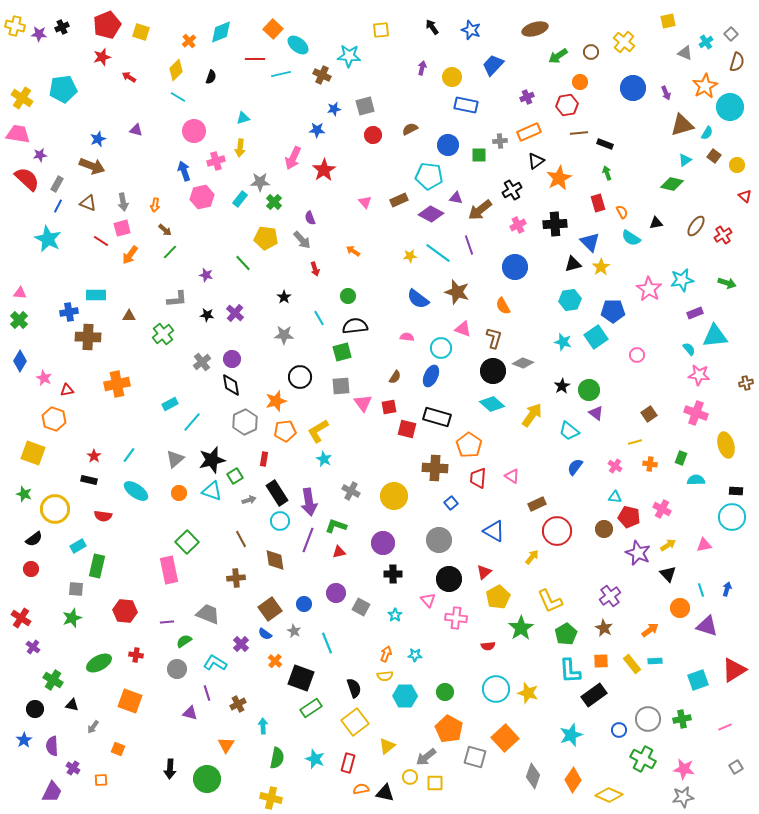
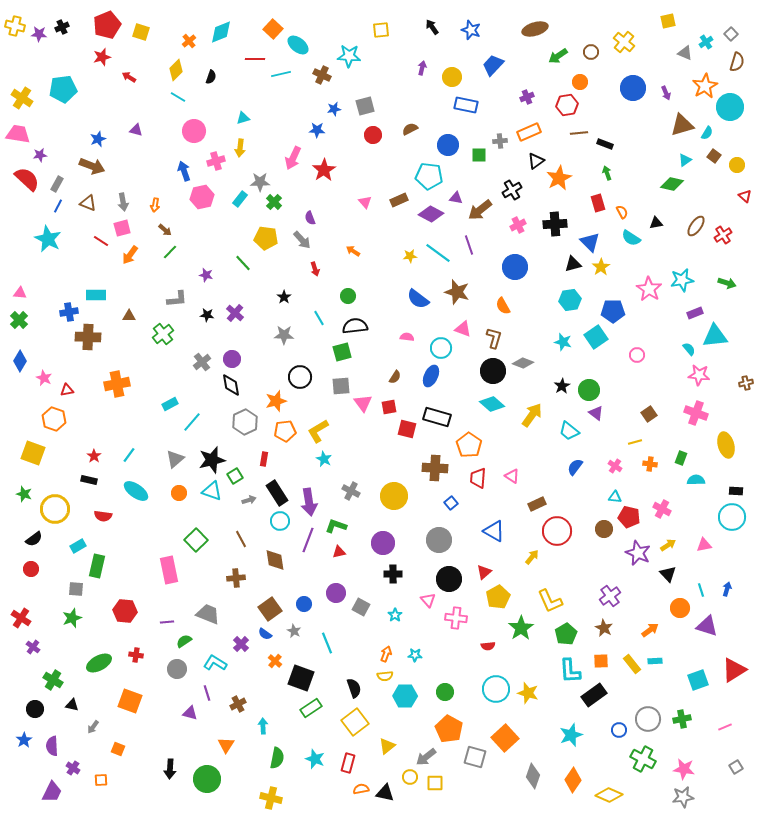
green square at (187, 542): moved 9 px right, 2 px up
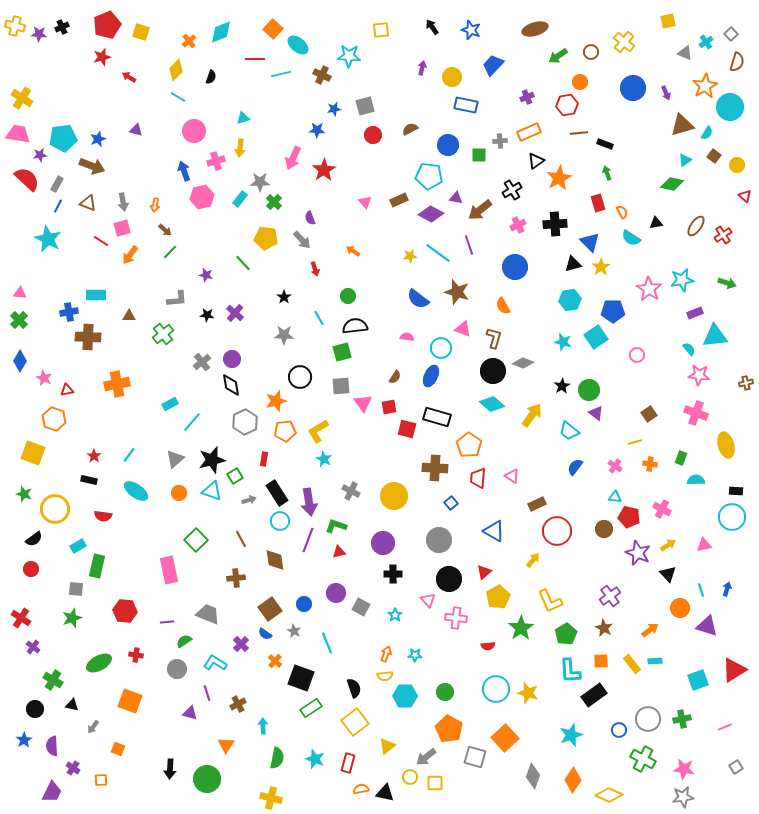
cyan pentagon at (63, 89): moved 49 px down
yellow arrow at (532, 557): moved 1 px right, 3 px down
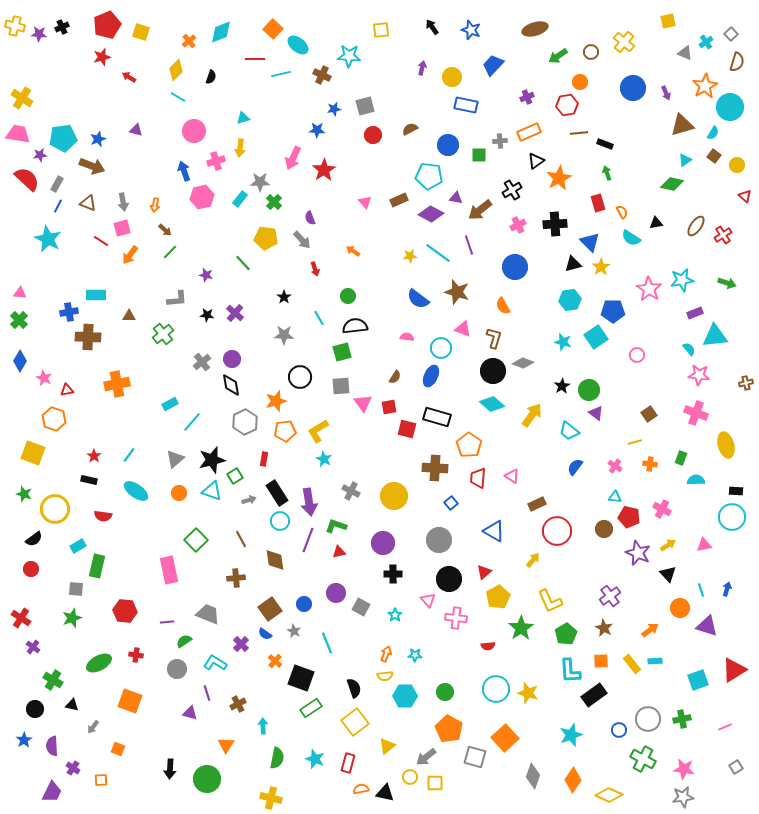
cyan semicircle at (707, 133): moved 6 px right
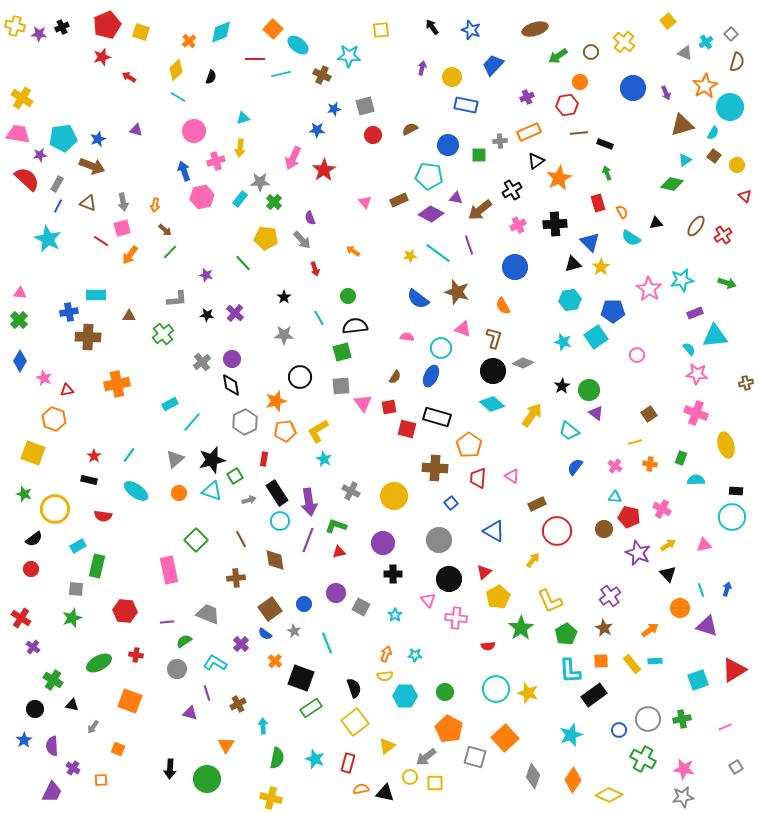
yellow square at (668, 21): rotated 28 degrees counterclockwise
pink star at (699, 375): moved 2 px left, 1 px up
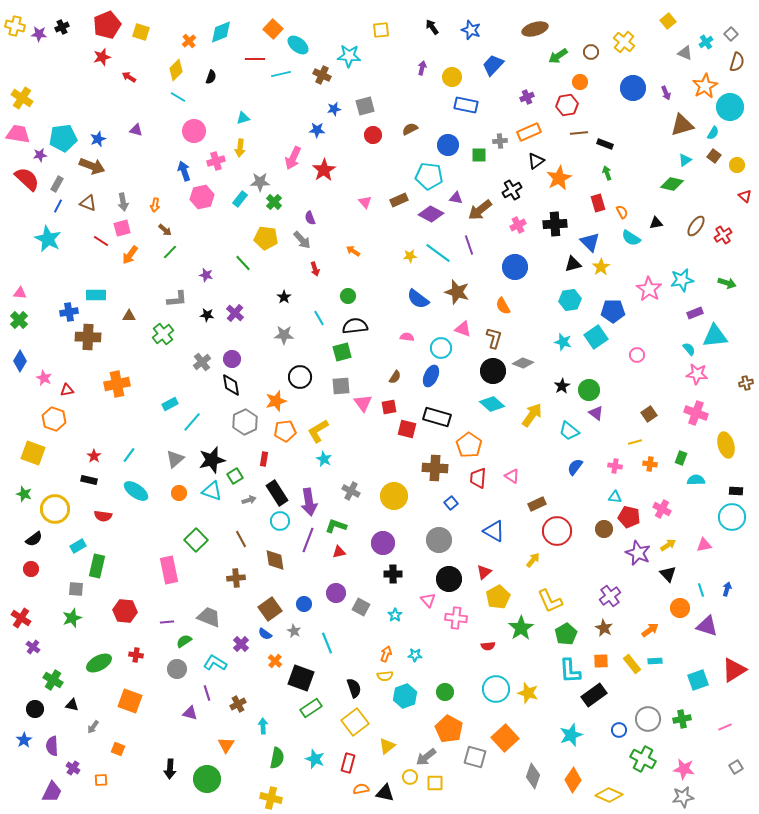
pink cross at (615, 466): rotated 24 degrees counterclockwise
gray trapezoid at (208, 614): moved 1 px right, 3 px down
cyan hexagon at (405, 696): rotated 20 degrees counterclockwise
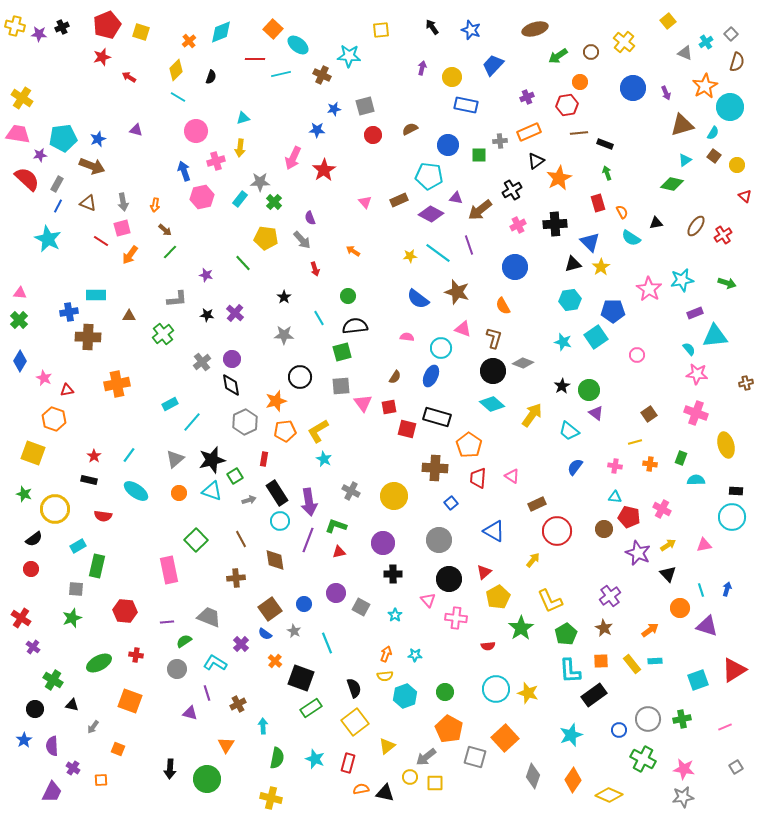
pink circle at (194, 131): moved 2 px right
